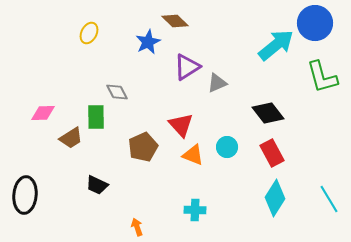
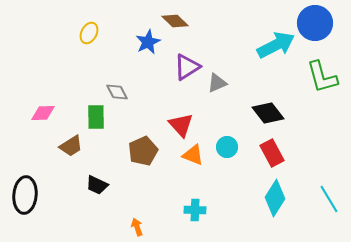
cyan arrow: rotated 12 degrees clockwise
brown trapezoid: moved 8 px down
brown pentagon: moved 4 px down
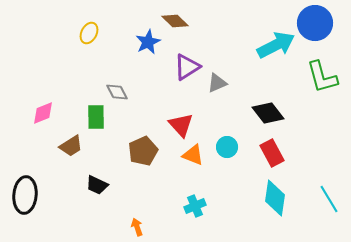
pink diamond: rotated 20 degrees counterclockwise
cyan diamond: rotated 24 degrees counterclockwise
cyan cross: moved 4 px up; rotated 25 degrees counterclockwise
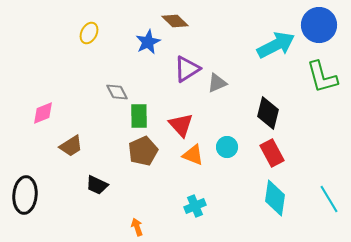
blue circle: moved 4 px right, 2 px down
purple triangle: moved 2 px down
black diamond: rotated 52 degrees clockwise
green rectangle: moved 43 px right, 1 px up
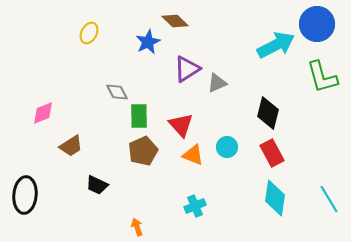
blue circle: moved 2 px left, 1 px up
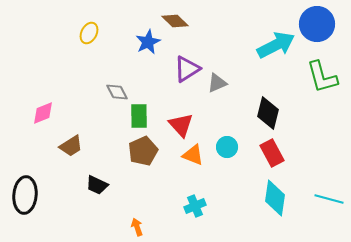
cyan line: rotated 44 degrees counterclockwise
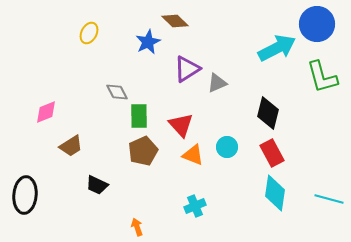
cyan arrow: moved 1 px right, 3 px down
pink diamond: moved 3 px right, 1 px up
cyan diamond: moved 5 px up
